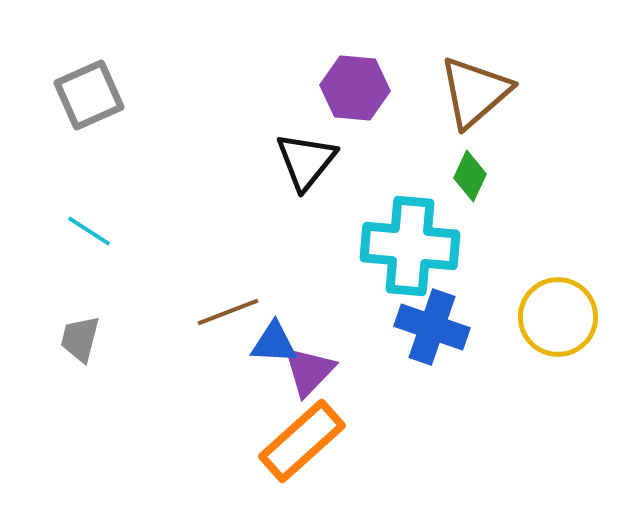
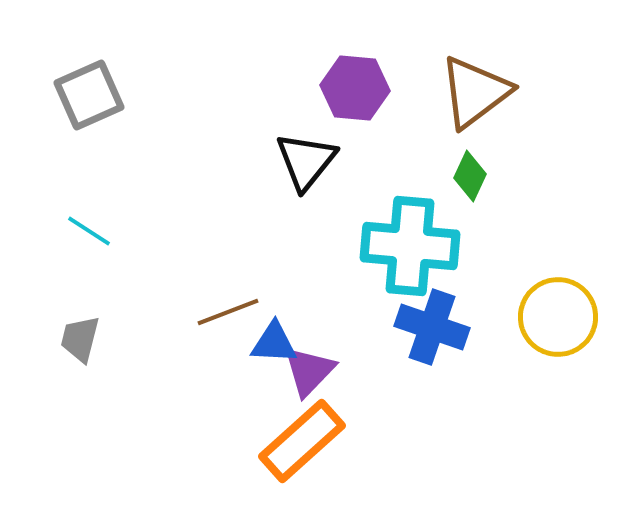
brown triangle: rotated 4 degrees clockwise
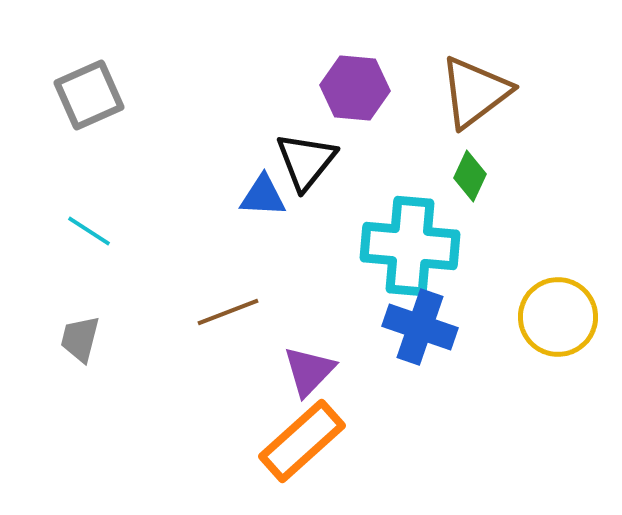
blue cross: moved 12 px left
blue triangle: moved 11 px left, 147 px up
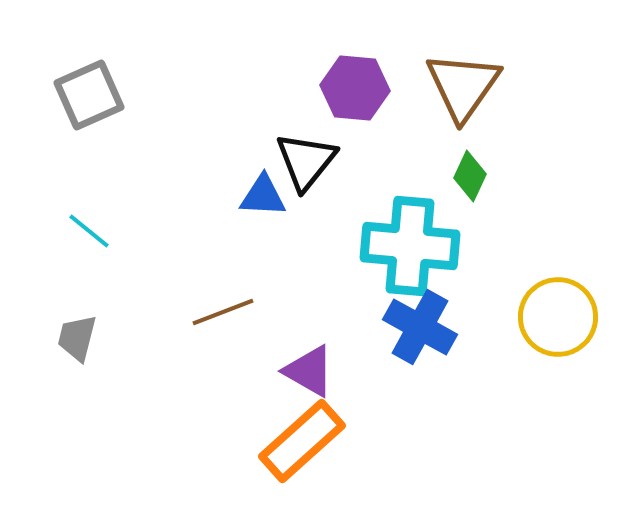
brown triangle: moved 12 px left, 6 px up; rotated 18 degrees counterclockwise
cyan line: rotated 6 degrees clockwise
brown line: moved 5 px left
blue cross: rotated 10 degrees clockwise
gray trapezoid: moved 3 px left, 1 px up
purple triangle: rotated 44 degrees counterclockwise
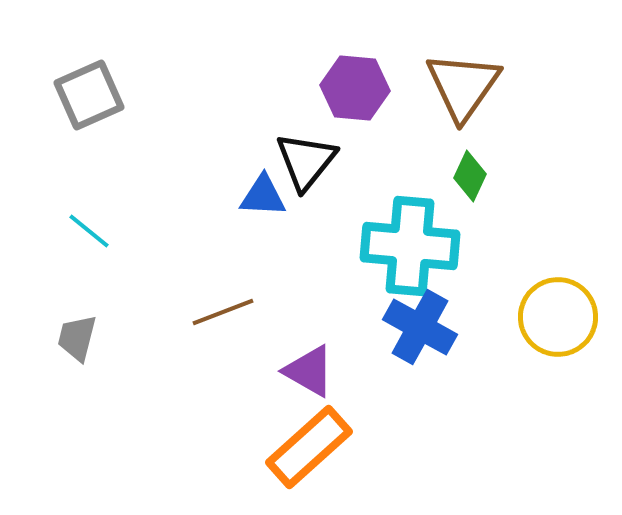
orange rectangle: moved 7 px right, 6 px down
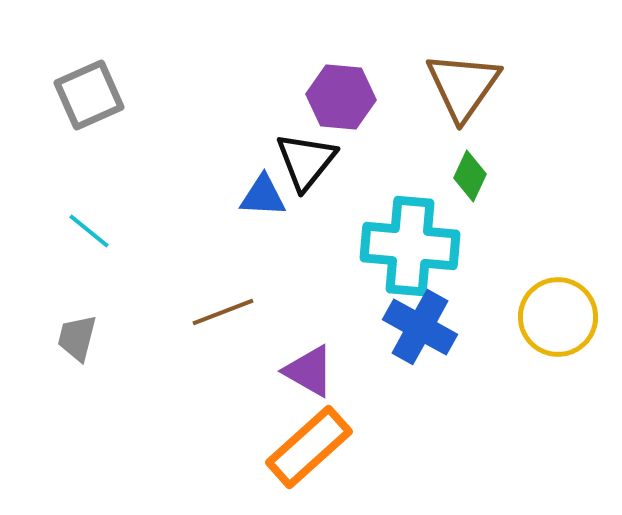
purple hexagon: moved 14 px left, 9 px down
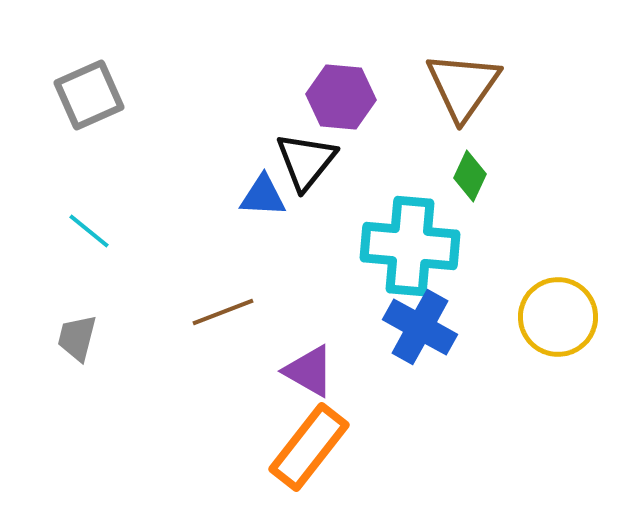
orange rectangle: rotated 10 degrees counterclockwise
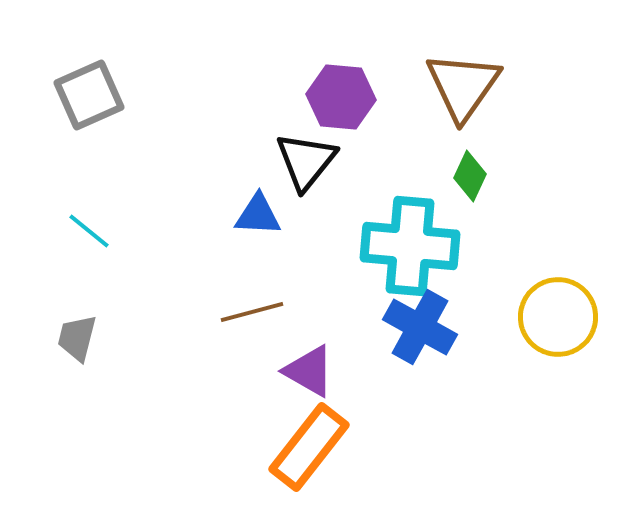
blue triangle: moved 5 px left, 19 px down
brown line: moved 29 px right; rotated 6 degrees clockwise
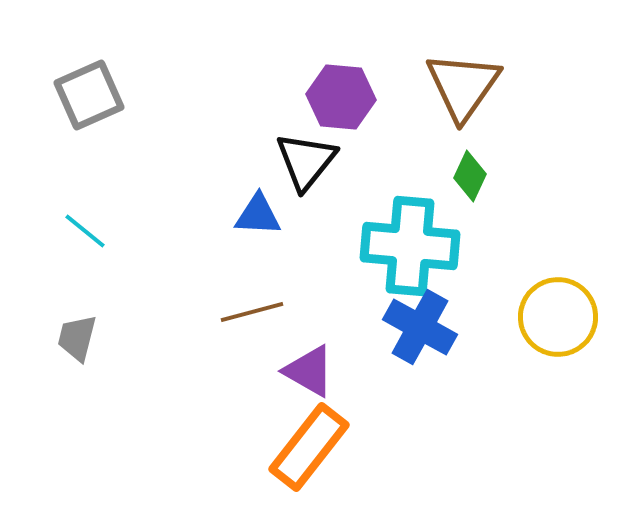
cyan line: moved 4 px left
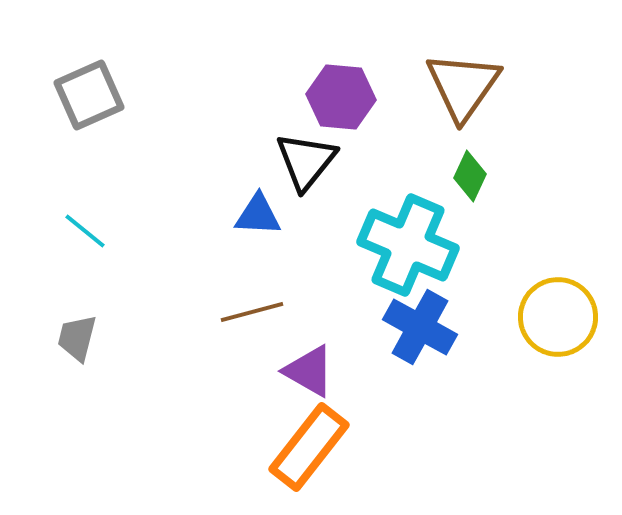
cyan cross: moved 2 px left, 1 px up; rotated 18 degrees clockwise
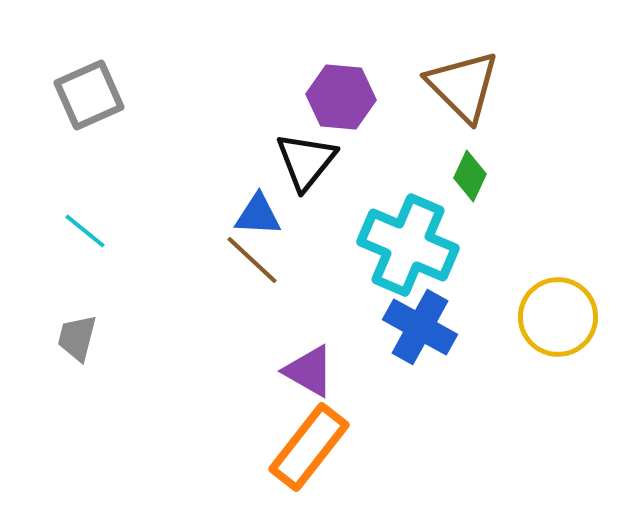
brown triangle: rotated 20 degrees counterclockwise
brown line: moved 52 px up; rotated 58 degrees clockwise
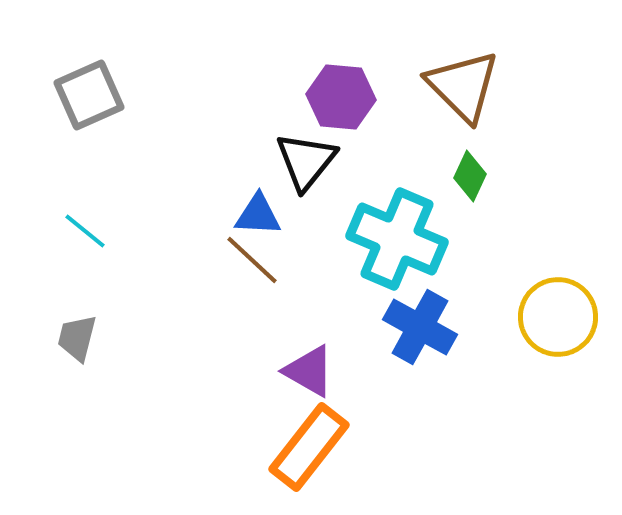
cyan cross: moved 11 px left, 6 px up
